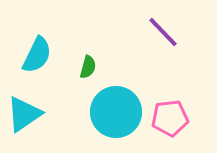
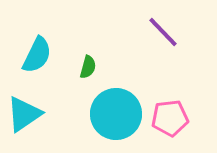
cyan circle: moved 2 px down
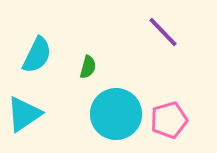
pink pentagon: moved 1 px left, 2 px down; rotated 9 degrees counterclockwise
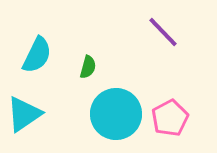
pink pentagon: moved 1 px right, 2 px up; rotated 12 degrees counterclockwise
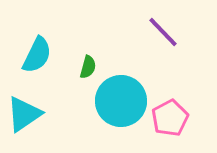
cyan circle: moved 5 px right, 13 px up
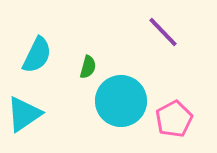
pink pentagon: moved 4 px right, 1 px down
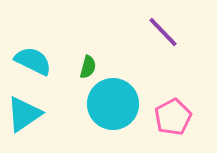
cyan semicircle: moved 4 px left, 6 px down; rotated 90 degrees counterclockwise
cyan circle: moved 8 px left, 3 px down
pink pentagon: moved 1 px left, 2 px up
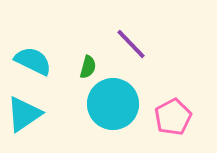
purple line: moved 32 px left, 12 px down
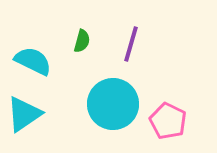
purple line: rotated 60 degrees clockwise
green semicircle: moved 6 px left, 26 px up
pink pentagon: moved 5 px left, 4 px down; rotated 18 degrees counterclockwise
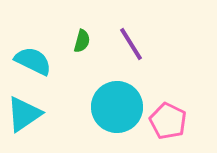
purple line: rotated 48 degrees counterclockwise
cyan circle: moved 4 px right, 3 px down
